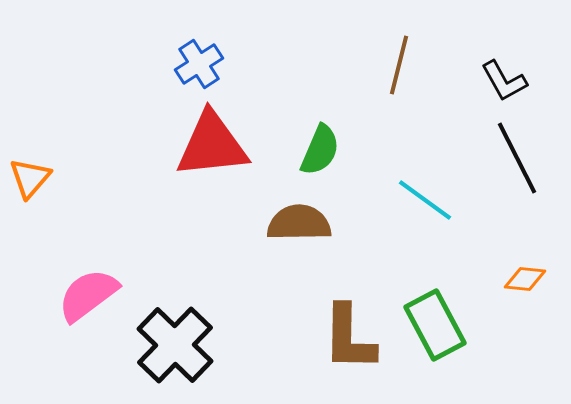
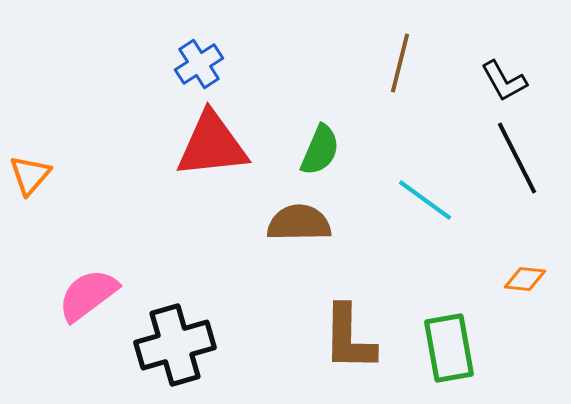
brown line: moved 1 px right, 2 px up
orange triangle: moved 3 px up
green rectangle: moved 14 px right, 23 px down; rotated 18 degrees clockwise
black cross: rotated 30 degrees clockwise
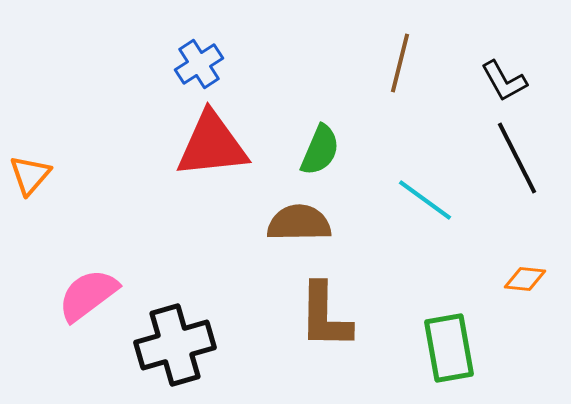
brown L-shape: moved 24 px left, 22 px up
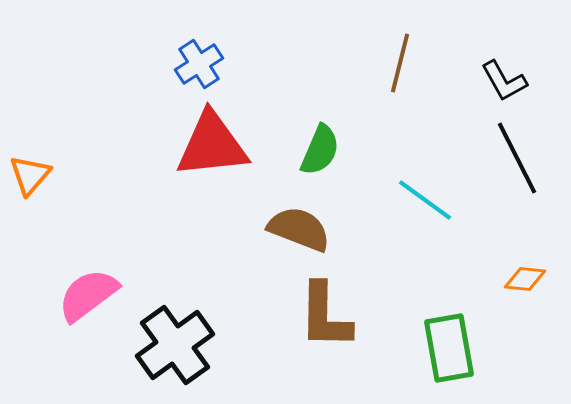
brown semicircle: moved 6 px down; rotated 22 degrees clockwise
black cross: rotated 20 degrees counterclockwise
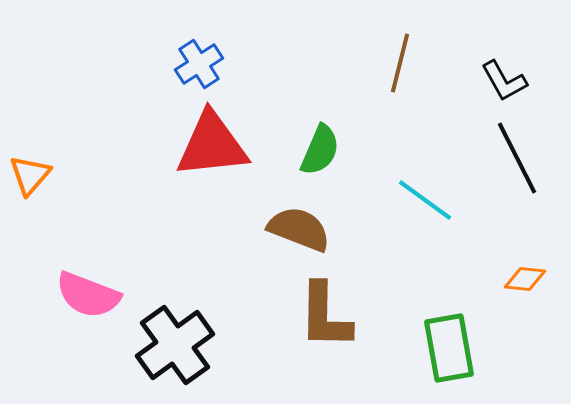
pink semicircle: rotated 122 degrees counterclockwise
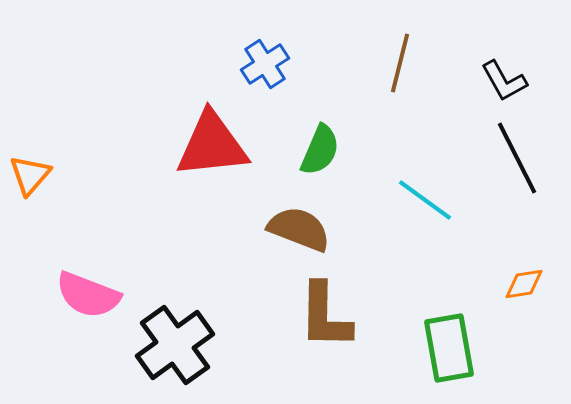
blue cross: moved 66 px right
orange diamond: moved 1 px left, 5 px down; rotated 15 degrees counterclockwise
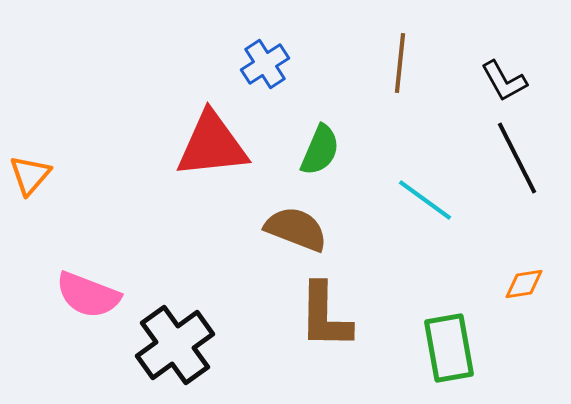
brown line: rotated 8 degrees counterclockwise
brown semicircle: moved 3 px left
